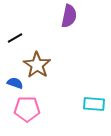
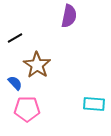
blue semicircle: rotated 28 degrees clockwise
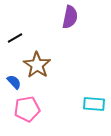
purple semicircle: moved 1 px right, 1 px down
blue semicircle: moved 1 px left, 1 px up
pink pentagon: rotated 10 degrees counterclockwise
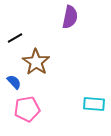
brown star: moved 1 px left, 3 px up
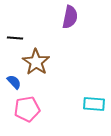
black line: rotated 35 degrees clockwise
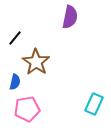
black line: rotated 56 degrees counterclockwise
blue semicircle: moved 1 px right; rotated 56 degrees clockwise
cyan rectangle: rotated 70 degrees counterclockwise
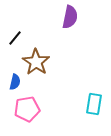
cyan rectangle: rotated 15 degrees counterclockwise
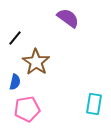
purple semicircle: moved 2 px left, 1 px down; rotated 65 degrees counterclockwise
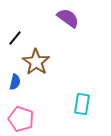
cyan rectangle: moved 12 px left
pink pentagon: moved 6 px left, 10 px down; rotated 30 degrees clockwise
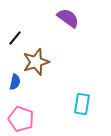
brown star: rotated 20 degrees clockwise
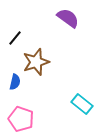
cyan rectangle: rotated 60 degrees counterclockwise
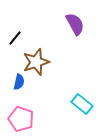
purple semicircle: moved 7 px right, 6 px down; rotated 25 degrees clockwise
blue semicircle: moved 4 px right
